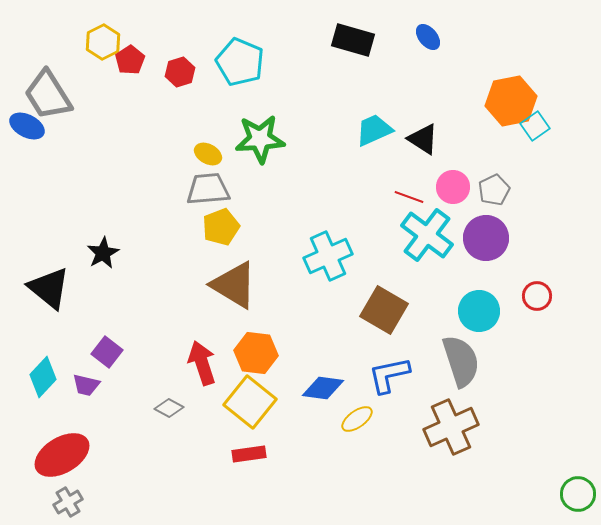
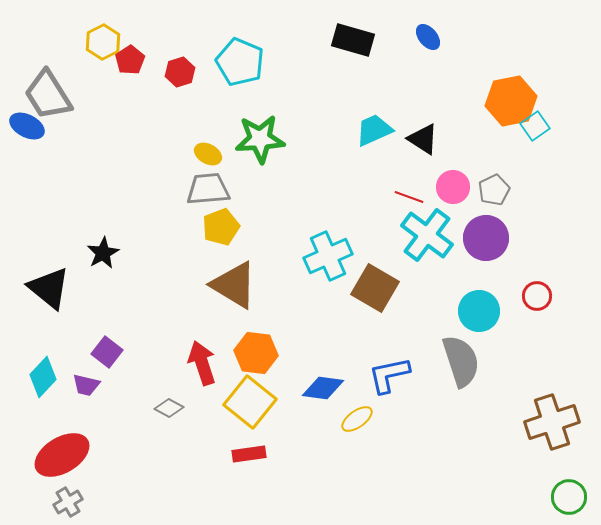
brown square at (384, 310): moved 9 px left, 22 px up
brown cross at (451, 427): moved 101 px right, 5 px up; rotated 6 degrees clockwise
green circle at (578, 494): moved 9 px left, 3 px down
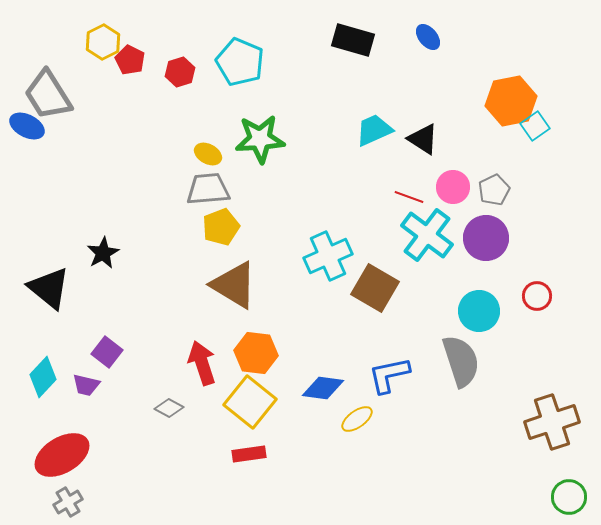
red pentagon at (130, 60): rotated 12 degrees counterclockwise
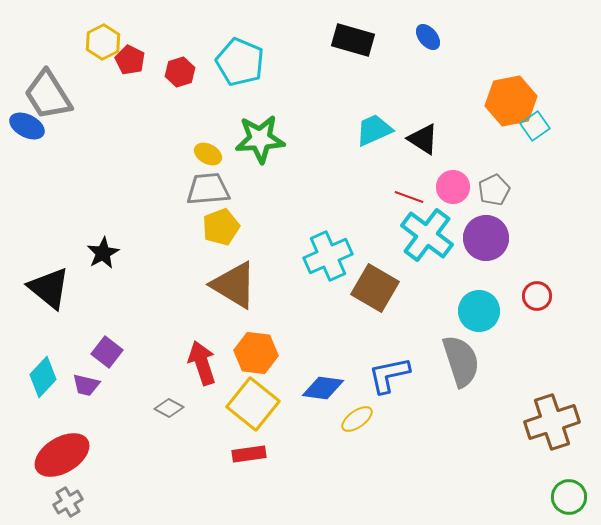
yellow square at (250, 402): moved 3 px right, 2 px down
